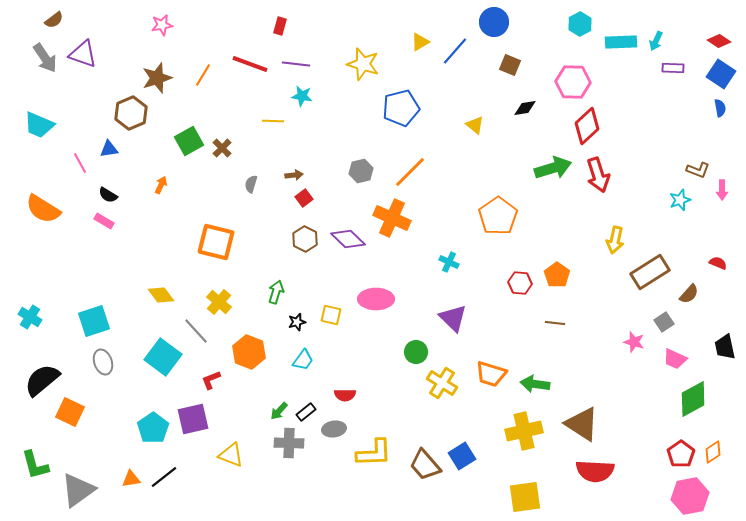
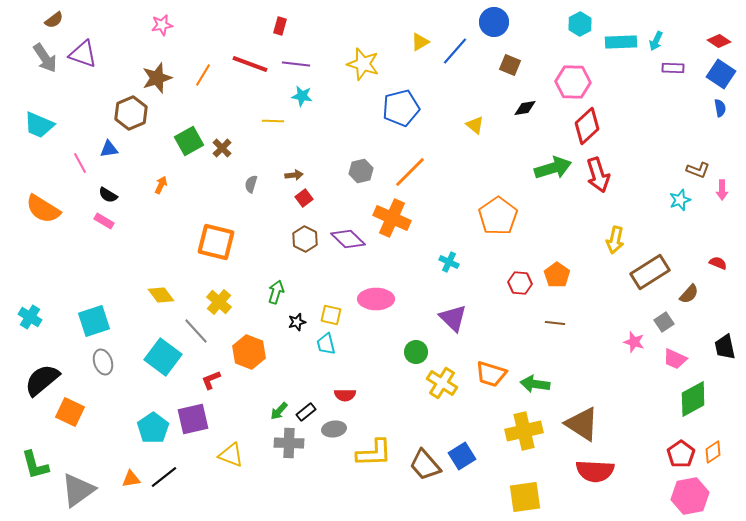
cyan trapezoid at (303, 360): moved 23 px right, 16 px up; rotated 130 degrees clockwise
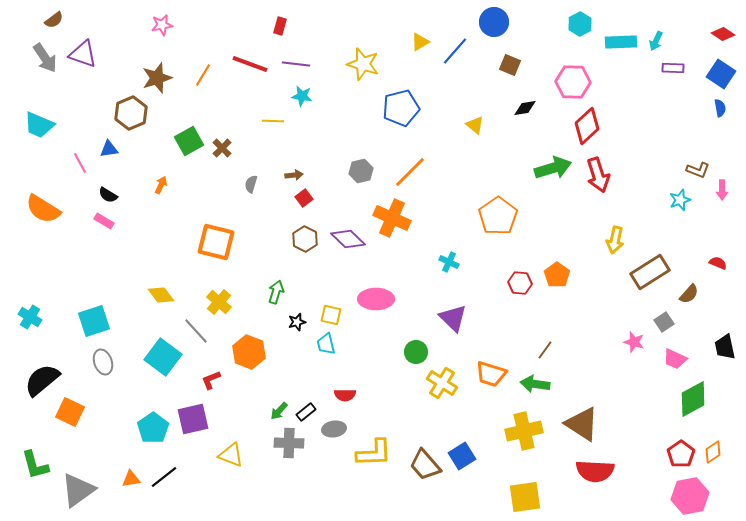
red diamond at (719, 41): moved 4 px right, 7 px up
brown line at (555, 323): moved 10 px left, 27 px down; rotated 60 degrees counterclockwise
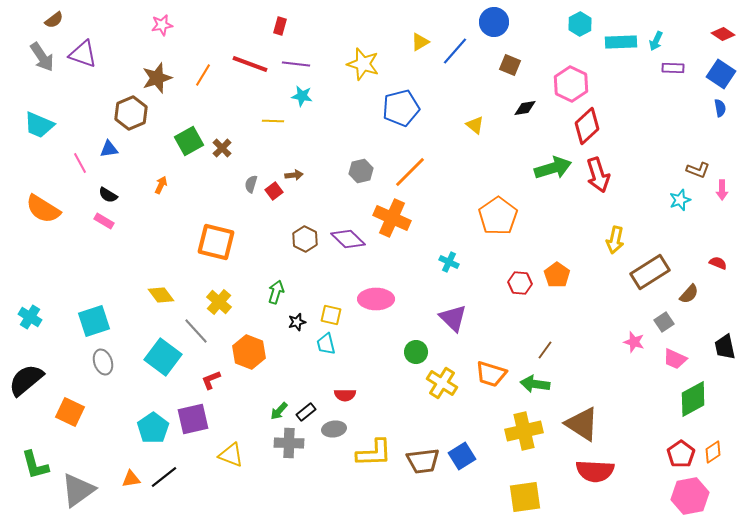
gray arrow at (45, 58): moved 3 px left, 1 px up
pink hexagon at (573, 82): moved 2 px left, 2 px down; rotated 24 degrees clockwise
red square at (304, 198): moved 30 px left, 7 px up
black semicircle at (42, 380): moved 16 px left
brown trapezoid at (425, 465): moved 2 px left, 4 px up; rotated 56 degrees counterclockwise
